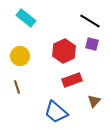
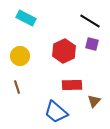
cyan rectangle: rotated 12 degrees counterclockwise
red rectangle: moved 5 px down; rotated 18 degrees clockwise
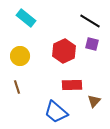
cyan rectangle: rotated 12 degrees clockwise
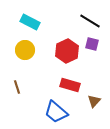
cyan rectangle: moved 4 px right, 4 px down; rotated 12 degrees counterclockwise
red hexagon: moved 3 px right
yellow circle: moved 5 px right, 6 px up
red rectangle: moved 2 px left; rotated 18 degrees clockwise
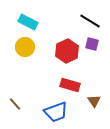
cyan rectangle: moved 2 px left
yellow circle: moved 3 px up
brown line: moved 2 px left, 17 px down; rotated 24 degrees counterclockwise
brown triangle: rotated 16 degrees counterclockwise
blue trapezoid: rotated 60 degrees counterclockwise
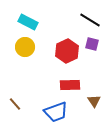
black line: moved 1 px up
red rectangle: rotated 18 degrees counterclockwise
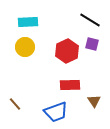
cyan rectangle: rotated 30 degrees counterclockwise
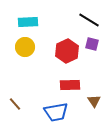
black line: moved 1 px left
blue trapezoid: rotated 10 degrees clockwise
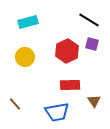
cyan rectangle: rotated 12 degrees counterclockwise
yellow circle: moved 10 px down
blue trapezoid: moved 1 px right
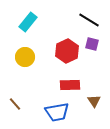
cyan rectangle: rotated 36 degrees counterclockwise
